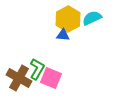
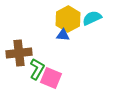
brown cross: moved 25 px up; rotated 35 degrees counterclockwise
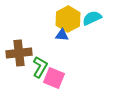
blue triangle: moved 1 px left
green L-shape: moved 3 px right, 2 px up
pink square: moved 3 px right
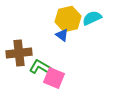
yellow hexagon: rotated 15 degrees clockwise
blue triangle: rotated 32 degrees clockwise
green L-shape: rotated 90 degrees counterclockwise
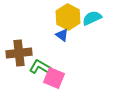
yellow hexagon: moved 2 px up; rotated 20 degrees counterclockwise
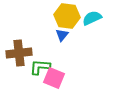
yellow hexagon: moved 1 px left, 1 px up; rotated 20 degrees counterclockwise
blue triangle: rotated 32 degrees clockwise
green L-shape: rotated 25 degrees counterclockwise
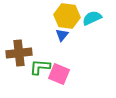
pink square: moved 5 px right, 4 px up
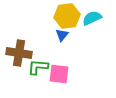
yellow hexagon: rotated 15 degrees counterclockwise
brown cross: rotated 15 degrees clockwise
green L-shape: moved 2 px left
pink square: rotated 15 degrees counterclockwise
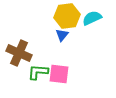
brown cross: rotated 15 degrees clockwise
green L-shape: moved 5 px down
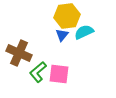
cyan semicircle: moved 8 px left, 14 px down
green L-shape: rotated 45 degrees counterclockwise
